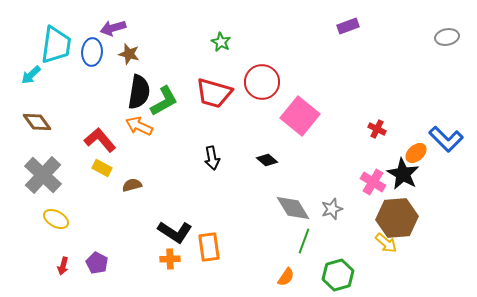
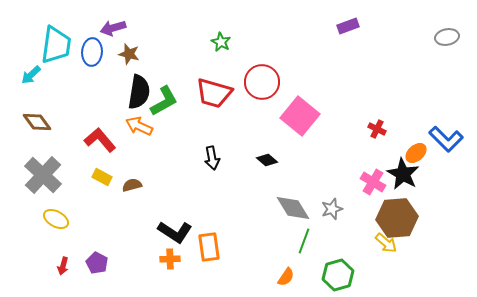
yellow rectangle: moved 9 px down
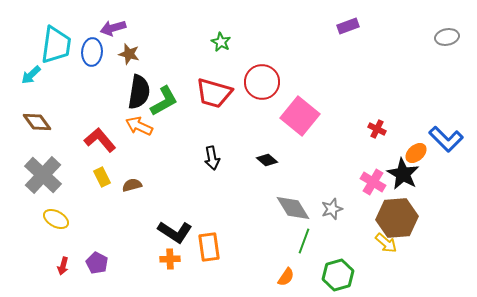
yellow rectangle: rotated 36 degrees clockwise
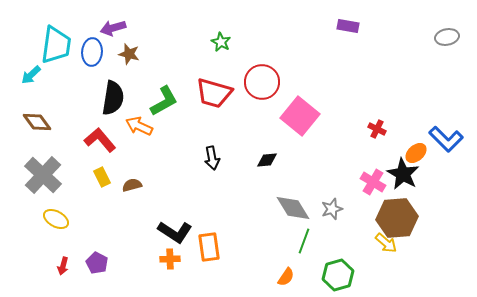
purple rectangle: rotated 30 degrees clockwise
black semicircle: moved 26 px left, 6 px down
black diamond: rotated 45 degrees counterclockwise
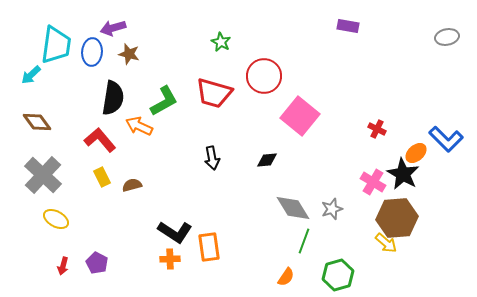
red circle: moved 2 px right, 6 px up
